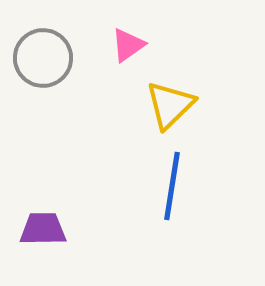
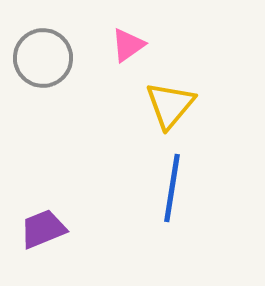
yellow triangle: rotated 6 degrees counterclockwise
blue line: moved 2 px down
purple trapezoid: rotated 21 degrees counterclockwise
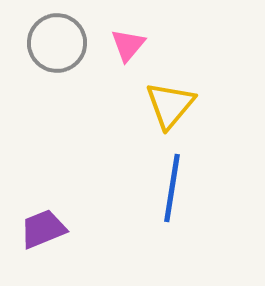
pink triangle: rotated 15 degrees counterclockwise
gray circle: moved 14 px right, 15 px up
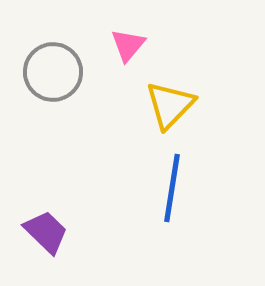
gray circle: moved 4 px left, 29 px down
yellow triangle: rotated 4 degrees clockwise
purple trapezoid: moved 3 px right, 3 px down; rotated 66 degrees clockwise
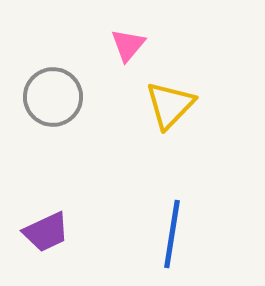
gray circle: moved 25 px down
blue line: moved 46 px down
purple trapezoid: rotated 111 degrees clockwise
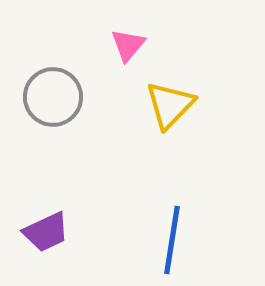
blue line: moved 6 px down
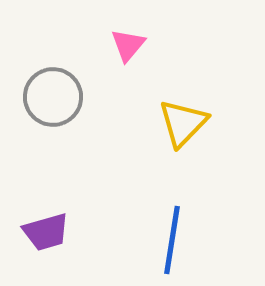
yellow triangle: moved 13 px right, 18 px down
purple trapezoid: rotated 9 degrees clockwise
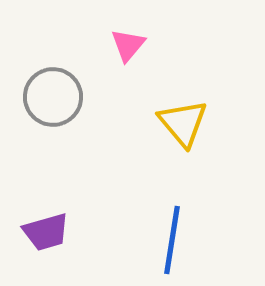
yellow triangle: rotated 24 degrees counterclockwise
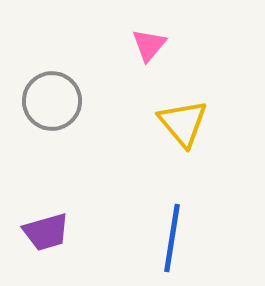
pink triangle: moved 21 px right
gray circle: moved 1 px left, 4 px down
blue line: moved 2 px up
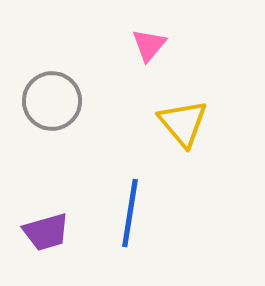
blue line: moved 42 px left, 25 px up
